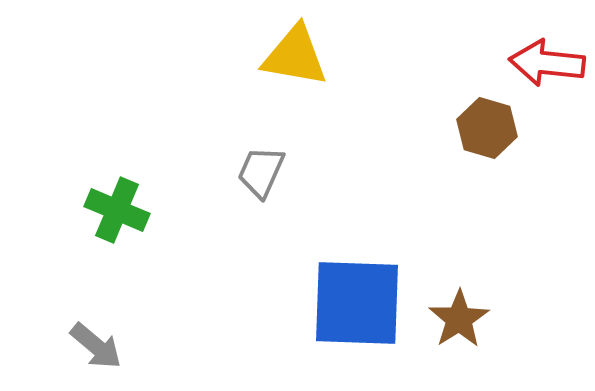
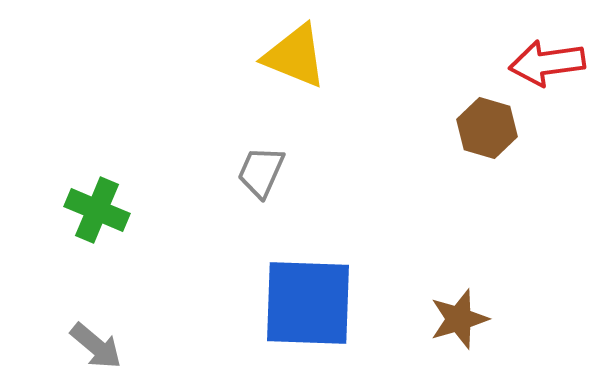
yellow triangle: rotated 12 degrees clockwise
red arrow: rotated 14 degrees counterclockwise
green cross: moved 20 px left
blue square: moved 49 px left
brown star: rotated 16 degrees clockwise
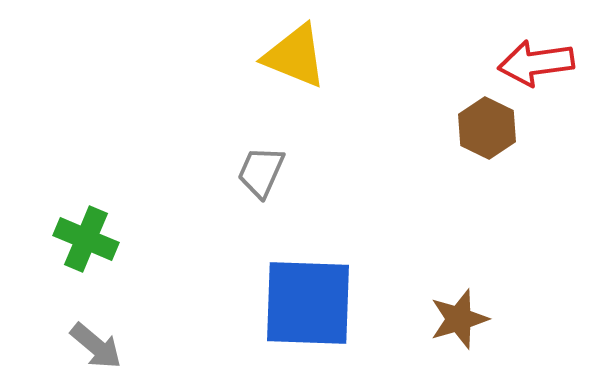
red arrow: moved 11 px left
brown hexagon: rotated 10 degrees clockwise
green cross: moved 11 px left, 29 px down
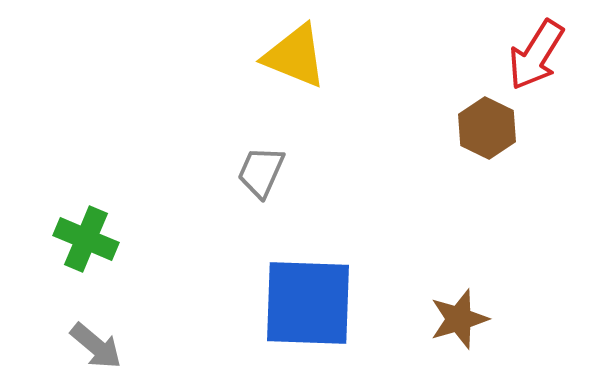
red arrow: moved 8 px up; rotated 50 degrees counterclockwise
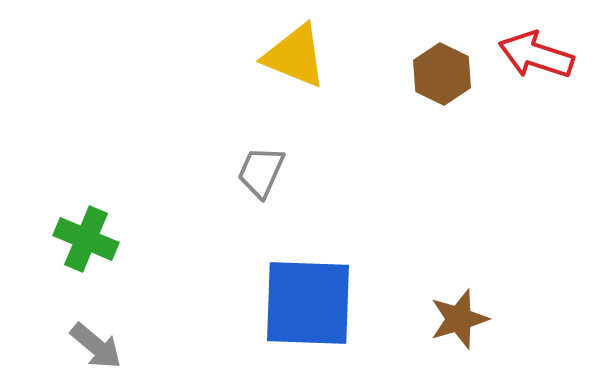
red arrow: rotated 76 degrees clockwise
brown hexagon: moved 45 px left, 54 px up
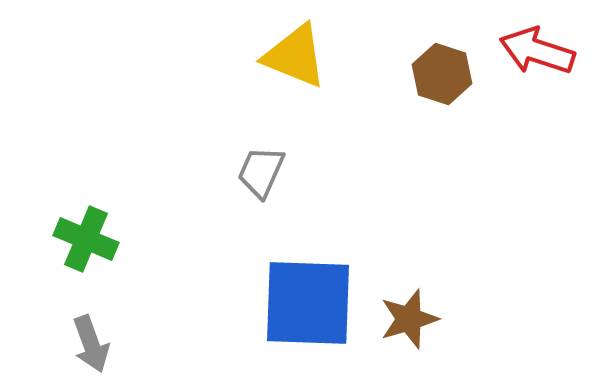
red arrow: moved 1 px right, 4 px up
brown hexagon: rotated 8 degrees counterclockwise
brown star: moved 50 px left
gray arrow: moved 5 px left, 2 px up; rotated 30 degrees clockwise
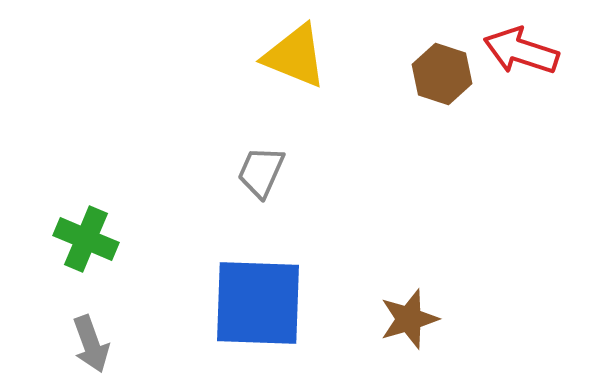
red arrow: moved 16 px left
blue square: moved 50 px left
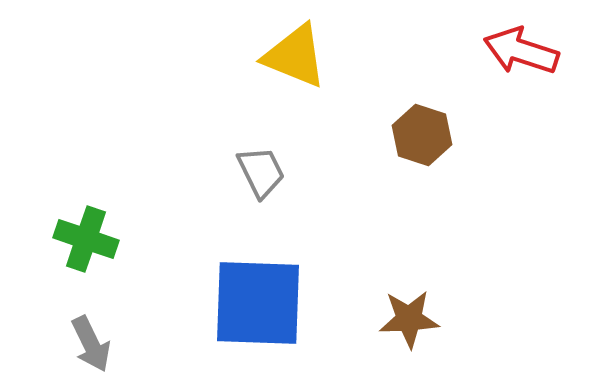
brown hexagon: moved 20 px left, 61 px down
gray trapezoid: rotated 130 degrees clockwise
green cross: rotated 4 degrees counterclockwise
brown star: rotated 14 degrees clockwise
gray arrow: rotated 6 degrees counterclockwise
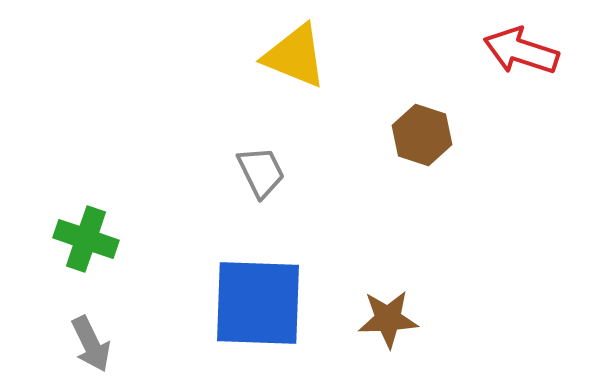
brown star: moved 21 px left
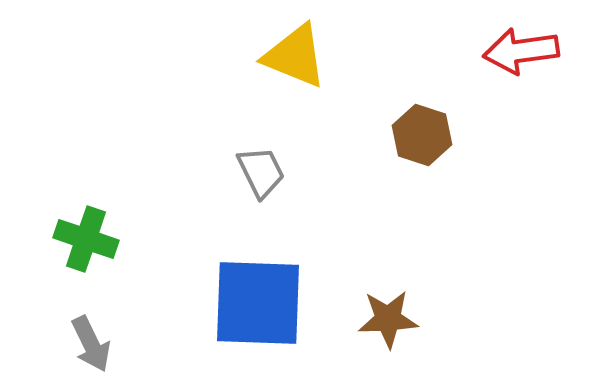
red arrow: rotated 26 degrees counterclockwise
